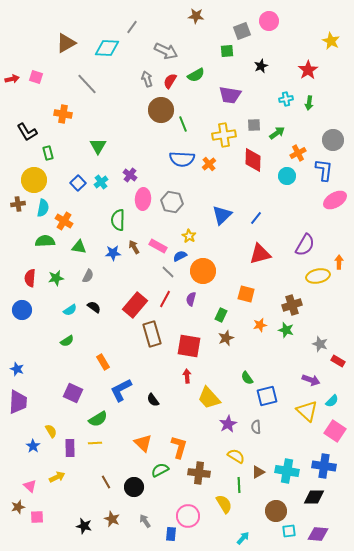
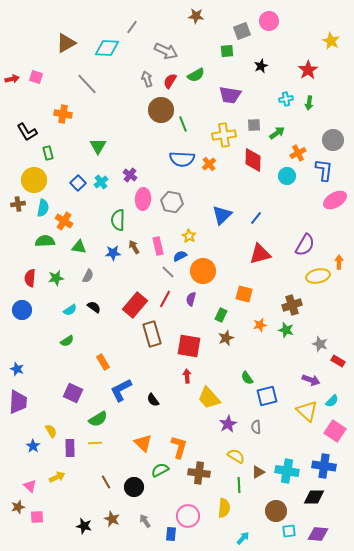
pink rectangle at (158, 246): rotated 48 degrees clockwise
orange square at (246, 294): moved 2 px left
yellow semicircle at (224, 504): moved 4 px down; rotated 36 degrees clockwise
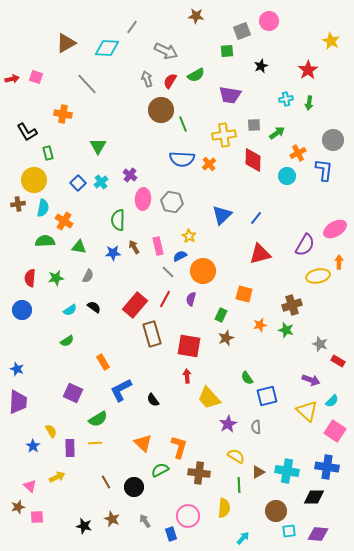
pink ellipse at (335, 200): moved 29 px down
blue cross at (324, 466): moved 3 px right, 1 px down
blue rectangle at (171, 534): rotated 24 degrees counterclockwise
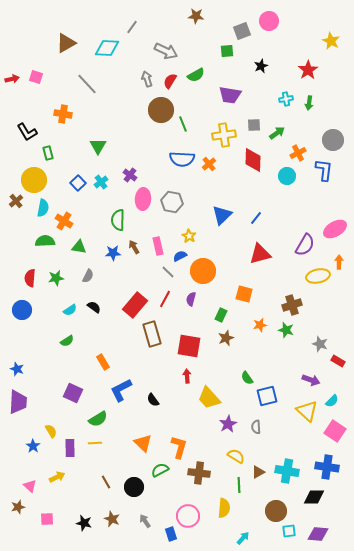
brown cross at (18, 204): moved 2 px left, 3 px up; rotated 32 degrees counterclockwise
pink square at (37, 517): moved 10 px right, 2 px down
black star at (84, 526): moved 3 px up
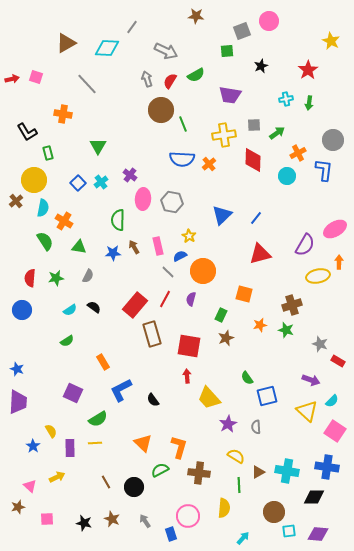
green semicircle at (45, 241): rotated 60 degrees clockwise
brown circle at (276, 511): moved 2 px left, 1 px down
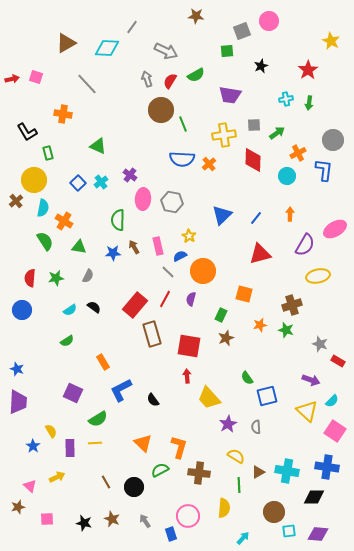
green triangle at (98, 146): rotated 36 degrees counterclockwise
orange arrow at (339, 262): moved 49 px left, 48 px up
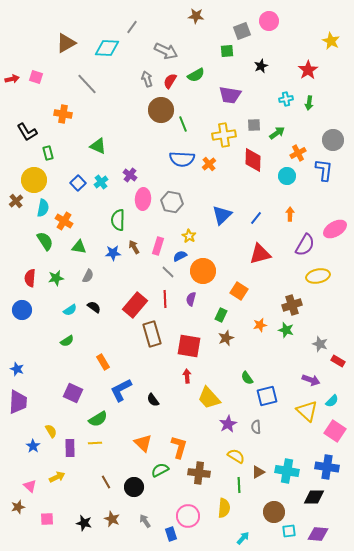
pink rectangle at (158, 246): rotated 30 degrees clockwise
orange square at (244, 294): moved 5 px left, 3 px up; rotated 18 degrees clockwise
red line at (165, 299): rotated 30 degrees counterclockwise
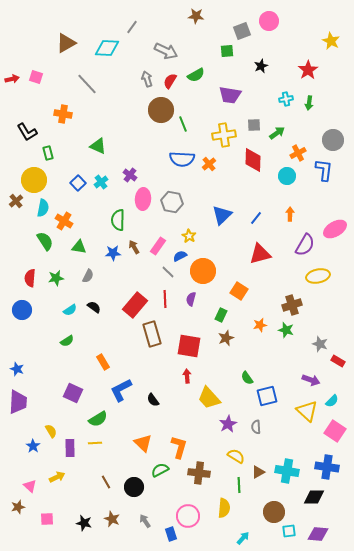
pink rectangle at (158, 246): rotated 18 degrees clockwise
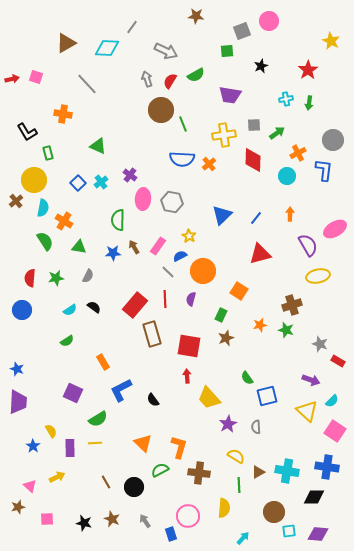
purple semicircle at (305, 245): moved 3 px right; rotated 60 degrees counterclockwise
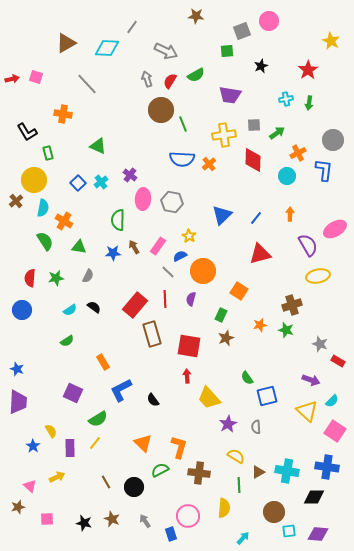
yellow line at (95, 443): rotated 48 degrees counterclockwise
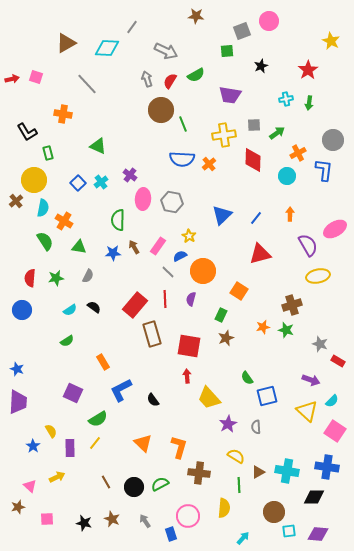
orange star at (260, 325): moved 3 px right, 2 px down
green semicircle at (160, 470): moved 14 px down
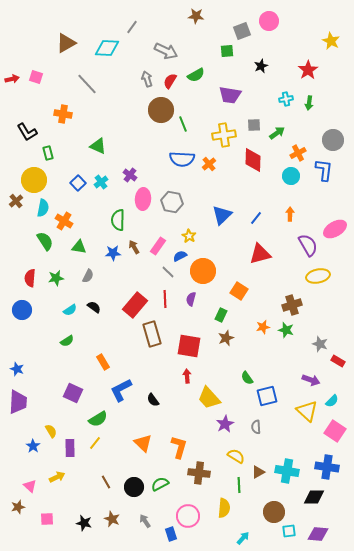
cyan circle at (287, 176): moved 4 px right
purple star at (228, 424): moved 3 px left
